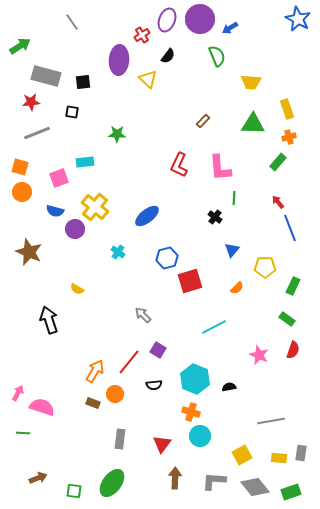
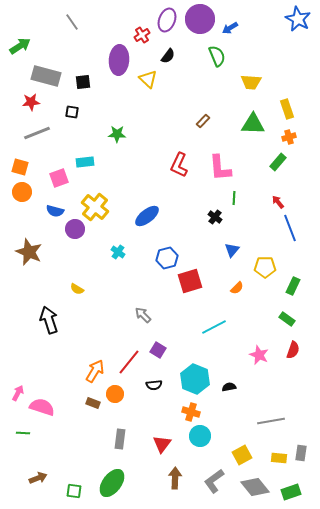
gray L-shape at (214, 481): rotated 40 degrees counterclockwise
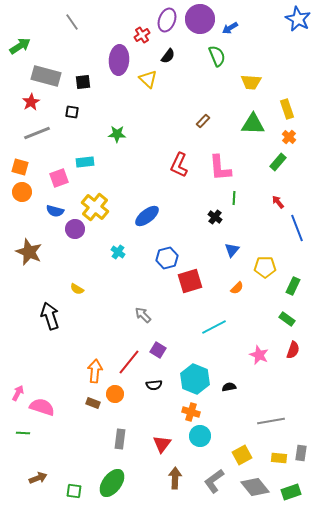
red star at (31, 102): rotated 24 degrees counterclockwise
orange cross at (289, 137): rotated 32 degrees counterclockwise
blue line at (290, 228): moved 7 px right
black arrow at (49, 320): moved 1 px right, 4 px up
orange arrow at (95, 371): rotated 25 degrees counterclockwise
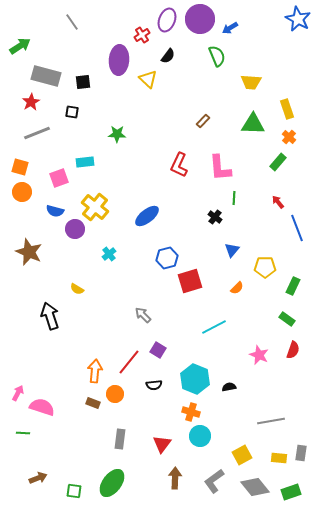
cyan cross at (118, 252): moved 9 px left, 2 px down; rotated 16 degrees clockwise
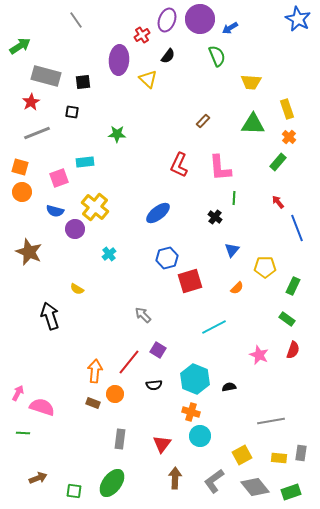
gray line at (72, 22): moved 4 px right, 2 px up
blue ellipse at (147, 216): moved 11 px right, 3 px up
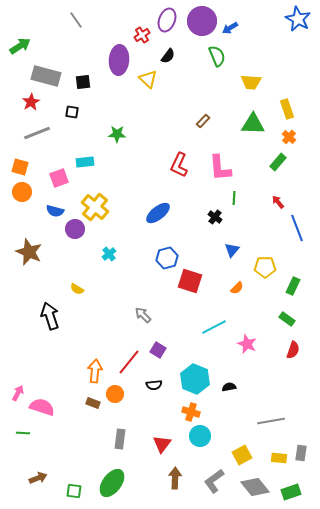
purple circle at (200, 19): moved 2 px right, 2 px down
red square at (190, 281): rotated 35 degrees clockwise
pink star at (259, 355): moved 12 px left, 11 px up
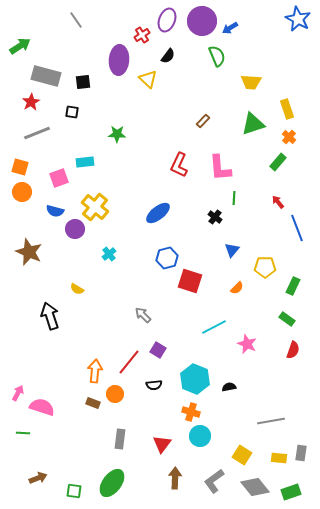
green triangle at (253, 124): rotated 20 degrees counterclockwise
yellow square at (242, 455): rotated 30 degrees counterclockwise
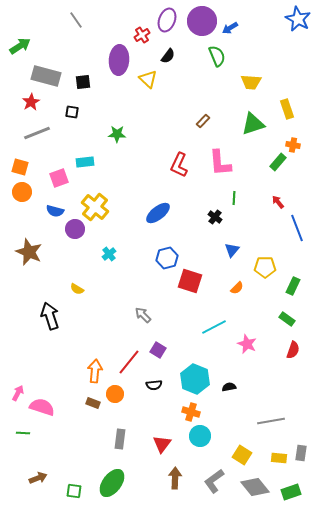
orange cross at (289, 137): moved 4 px right, 8 px down; rotated 32 degrees counterclockwise
pink L-shape at (220, 168): moved 5 px up
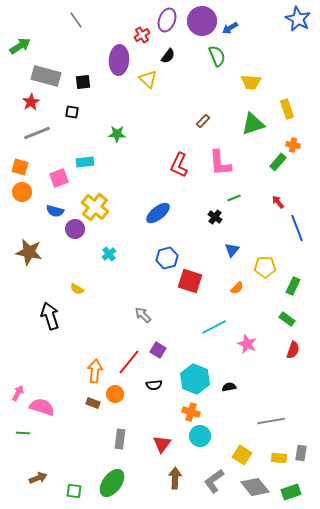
green line at (234, 198): rotated 64 degrees clockwise
brown star at (29, 252): rotated 12 degrees counterclockwise
